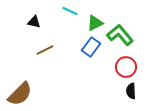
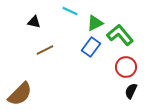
black semicircle: rotated 28 degrees clockwise
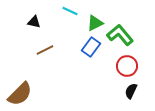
red circle: moved 1 px right, 1 px up
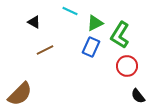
black triangle: rotated 16 degrees clockwise
green L-shape: rotated 108 degrees counterclockwise
blue rectangle: rotated 12 degrees counterclockwise
black semicircle: moved 7 px right, 5 px down; rotated 63 degrees counterclockwise
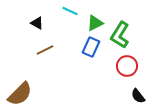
black triangle: moved 3 px right, 1 px down
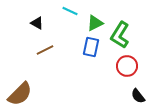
blue rectangle: rotated 12 degrees counterclockwise
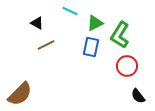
brown line: moved 1 px right, 5 px up
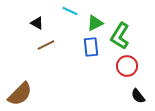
green L-shape: moved 1 px down
blue rectangle: rotated 18 degrees counterclockwise
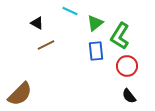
green triangle: rotated 12 degrees counterclockwise
blue rectangle: moved 5 px right, 4 px down
black semicircle: moved 9 px left
